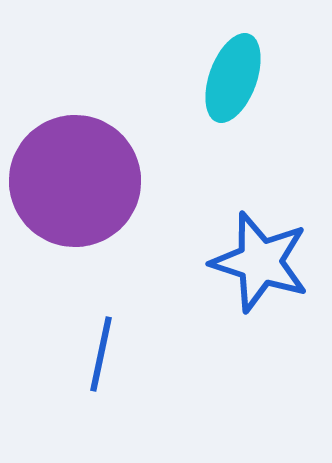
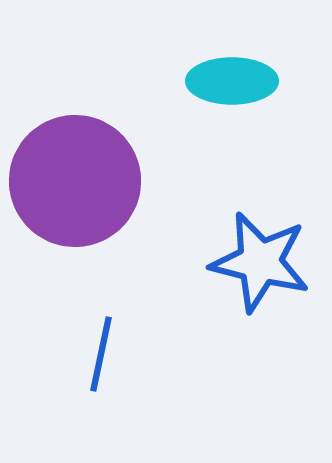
cyan ellipse: moved 1 px left, 3 px down; rotated 70 degrees clockwise
blue star: rotated 4 degrees counterclockwise
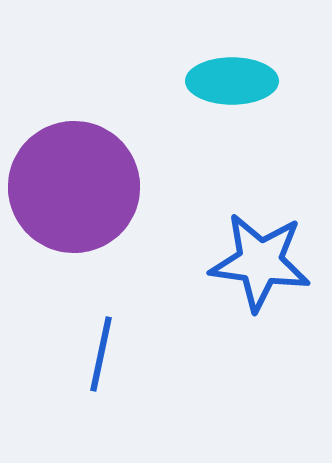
purple circle: moved 1 px left, 6 px down
blue star: rotated 6 degrees counterclockwise
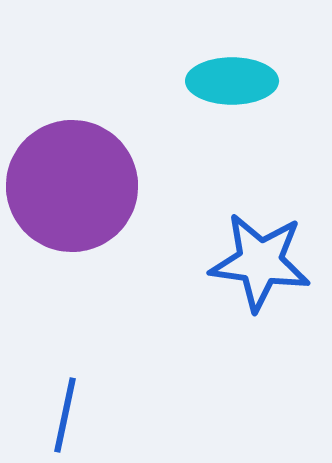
purple circle: moved 2 px left, 1 px up
blue line: moved 36 px left, 61 px down
